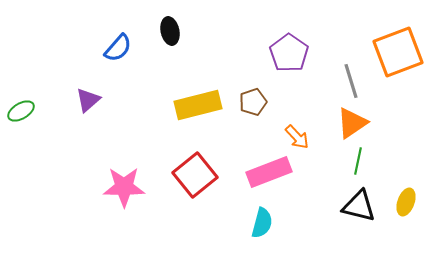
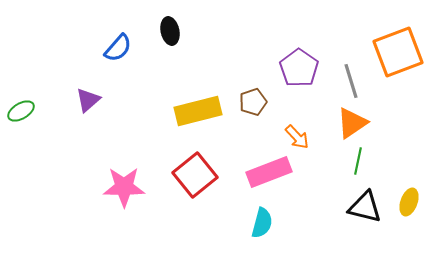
purple pentagon: moved 10 px right, 15 px down
yellow rectangle: moved 6 px down
yellow ellipse: moved 3 px right
black triangle: moved 6 px right, 1 px down
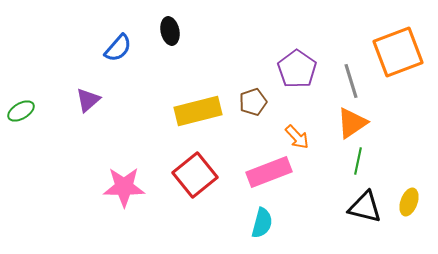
purple pentagon: moved 2 px left, 1 px down
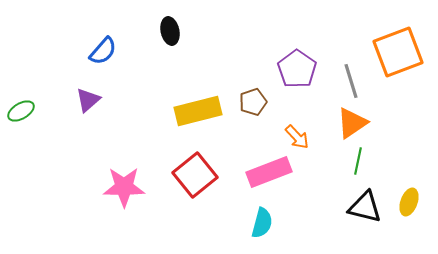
blue semicircle: moved 15 px left, 3 px down
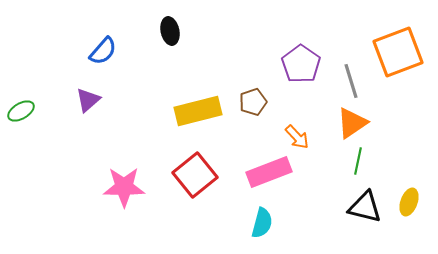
purple pentagon: moved 4 px right, 5 px up
